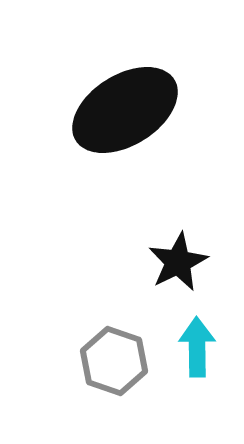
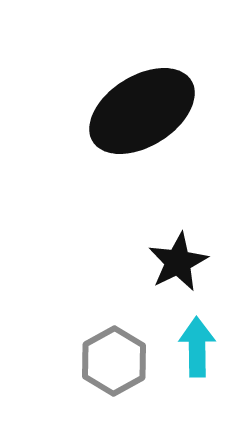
black ellipse: moved 17 px right, 1 px down
gray hexagon: rotated 12 degrees clockwise
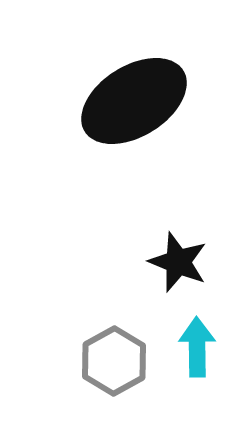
black ellipse: moved 8 px left, 10 px up
black star: rotated 24 degrees counterclockwise
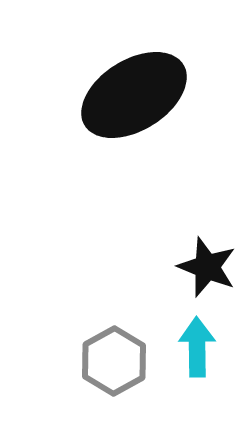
black ellipse: moved 6 px up
black star: moved 29 px right, 5 px down
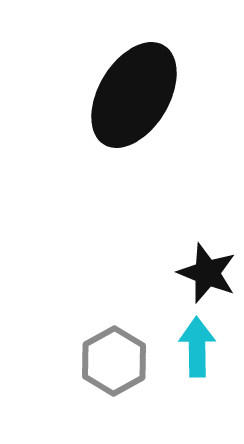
black ellipse: rotated 27 degrees counterclockwise
black star: moved 6 px down
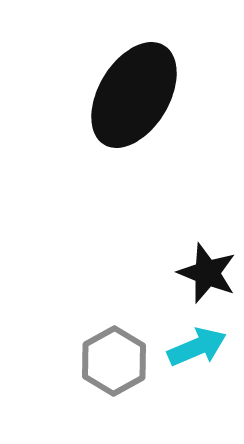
cyan arrow: rotated 68 degrees clockwise
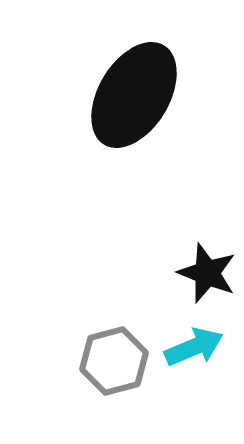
cyan arrow: moved 3 px left
gray hexagon: rotated 14 degrees clockwise
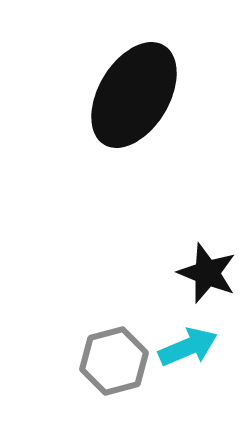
cyan arrow: moved 6 px left
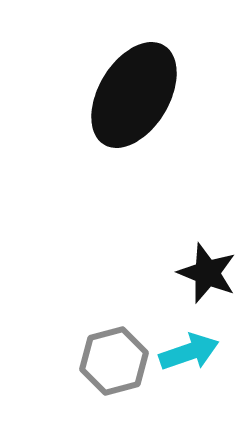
cyan arrow: moved 1 px right, 5 px down; rotated 4 degrees clockwise
